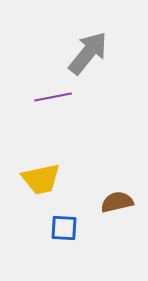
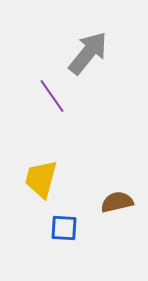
purple line: moved 1 px left, 1 px up; rotated 66 degrees clockwise
yellow trapezoid: rotated 117 degrees clockwise
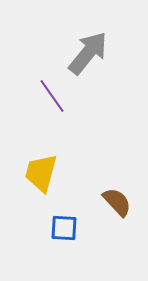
yellow trapezoid: moved 6 px up
brown semicircle: rotated 60 degrees clockwise
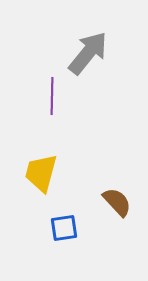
purple line: rotated 36 degrees clockwise
blue square: rotated 12 degrees counterclockwise
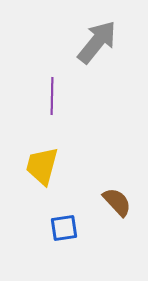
gray arrow: moved 9 px right, 11 px up
yellow trapezoid: moved 1 px right, 7 px up
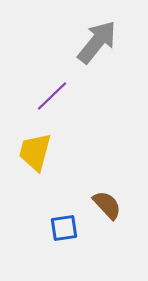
purple line: rotated 45 degrees clockwise
yellow trapezoid: moved 7 px left, 14 px up
brown semicircle: moved 10 px left, 3 px down
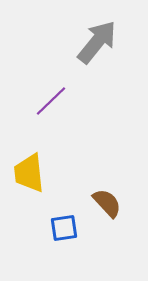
purple line: moved 1 px left, 5 px down
yellow trapezoid: moved 6 px left, 21 px down; rotated 21 degrees counterclockwise
brown semicircle: moved 2 px up
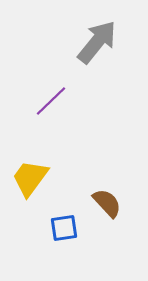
yellow trapezoid: moved 1 px right, 5 px down; rotated 42 degrees clockwise
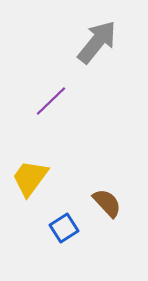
blue square: rotated 24 degrees counterclockwise
